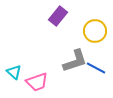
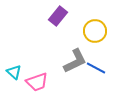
gray L-shape: rotated 8 degrees counterclockwise
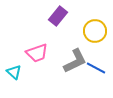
pink trapezoid: moved 29 px up
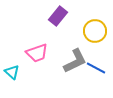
cyan triangle: moved 2 px left
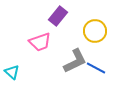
pink trapezoid: moved 3 px right, 11 px up
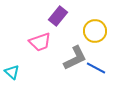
gray L-shape: moved 3 px up
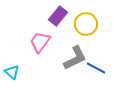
yellow circle: moved 9 px left, 7 px up
pink trapezoid: rotated 145 degrees clockwise
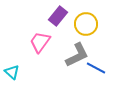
gray L-shape: moved 2 px right, 3 px up
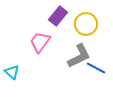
gray L-shape: moved 2 px right, 1 px down
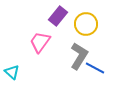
gray L-shape: rotated 32 degrees counterclockwise
blue line: moved 1 px left
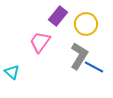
blue line: moved 1 px left, 1 px up
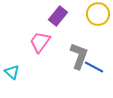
yellow circle: moved 12 px right, 10 px up
gray L-shape: rotated 12 degrees counterclockwise
